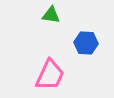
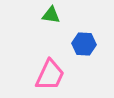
blue hexagon: moved 2 px left, 1 px down
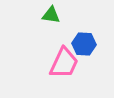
pink trapezoid: moved 14 px right, 12 px up
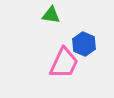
blue hexagon: rotated 20 degrees clockwise
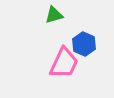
green triangle: moved 3 px right; rotated 24 degrees counterclockwise
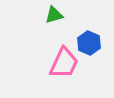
blue hexagon: moved 5 px right, 1 px up
